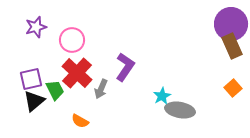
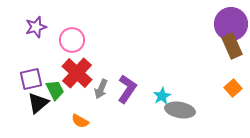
purple L-shape: moved 2 px right, 22 px down
black triangle: moved 4 px right, 2 px down
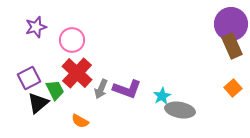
purple square: moved 2 px left, 1 px up; rotated 15 degrees counterclockwise
purple L-shape: rotated 76 degrees clockwise
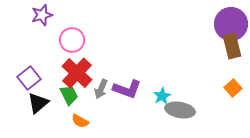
purple star: moved 6 px right, 12 px up
brown rectangle: rotated 10 degrees clockwise
purple square: rotated 10 degrees counterclockwise
green trapezoid: moved 14 px right, 5 px down
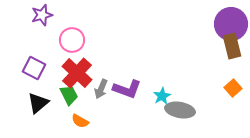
purple square: moved 5 px right, 10 px up; rotated 25 degrees counterclockwise
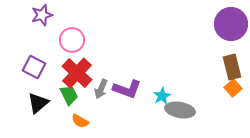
brown rectangle: moved 21 px down
purple square: moved 1 px up
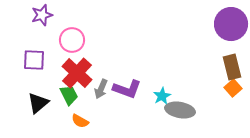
purple square: moved 7 px up; rotated 25 degrees counterclockwise
